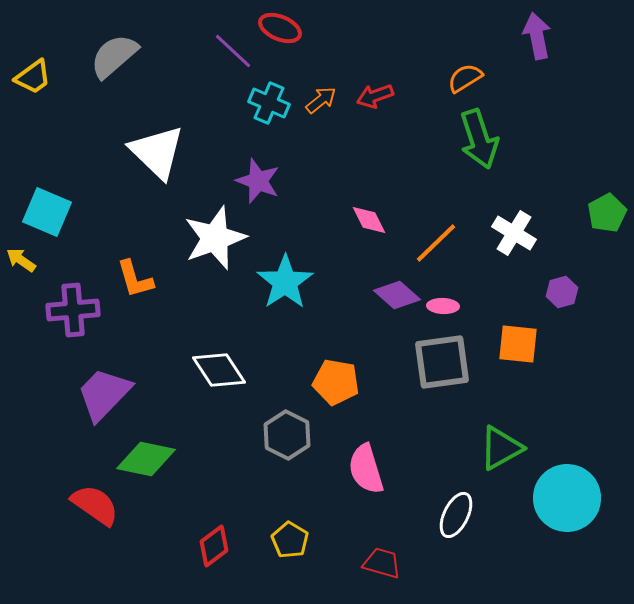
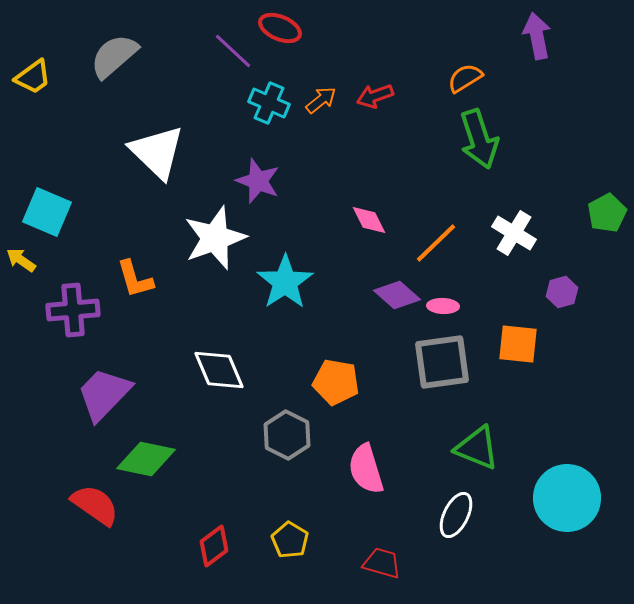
white diamond: rotated 10 degrees clockwise
green triangle: moved 24 px left; rotated 51 degrees clockwise
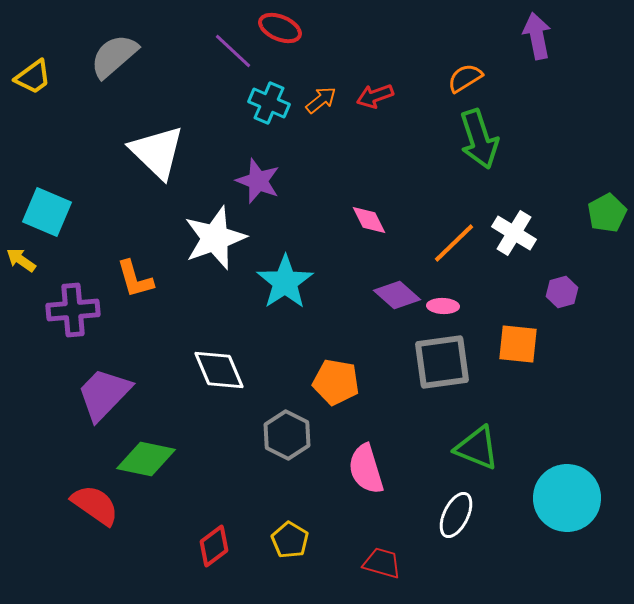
orange line: moved 18 px right
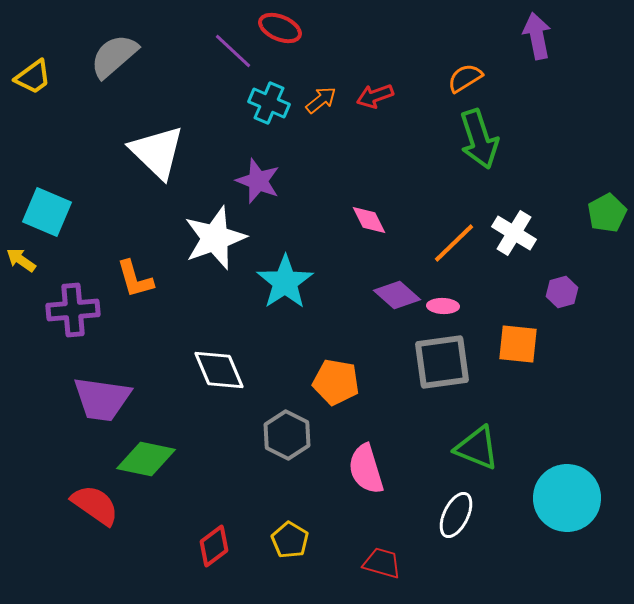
purple trapezoid: moved 2 px left, 5 px down; rotated 126 degrees counterclockwise
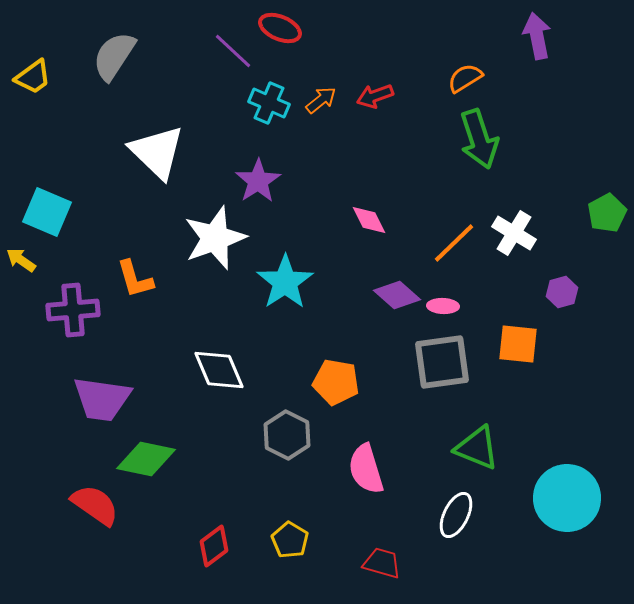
gray semicircle: rotated 16 degrees counterclockwise
purple star: rotated 18 degrees clockwise
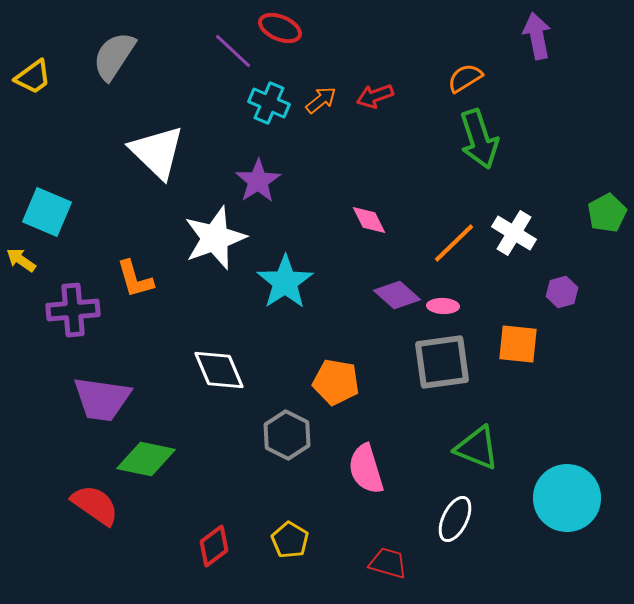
white ellipse: moved 1 px left, 4 px down
red trapezoid: moved 6 px right
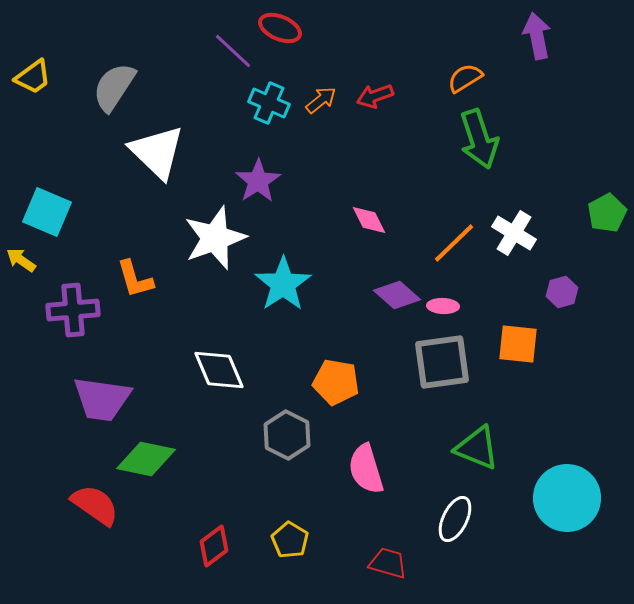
gray semicircle: moved 31 px down
cyan star: moved 2 px left, 2 px down
